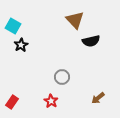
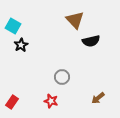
red star: rotated 16 degrees counterclockwise
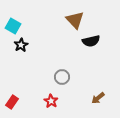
red star: rotated 16 degrees clockwise
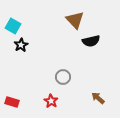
gray circle: moved 1 px right
brown arrow: rotated 80 degrees clockwise
red rectangle: rotated 72 degrees clockwise
